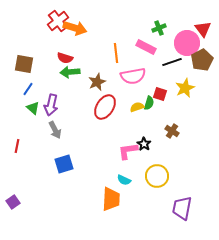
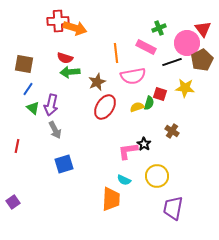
red cross: rotated 35 degrees clockwise
yellow star: rotated 30 degrees clockwise
purple trapezoid: moved 9 px left
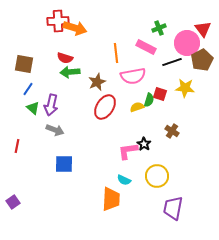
green semicircle: moved 3 px up
gray arrow: rotated 42 degrees counterclockwise
blue square: rotated 18 degrees clockwise
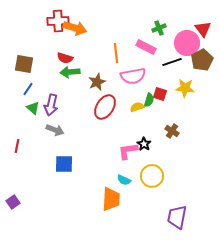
yellow circle: moved 5 px left
purple trapezoid: moved 4 px right, 9 px down
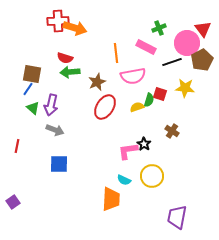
brown square: moved 8 px right, 10 px down
blue square: moved 5 px left
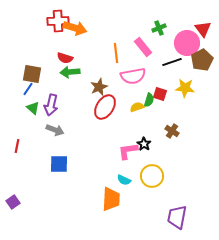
pink rectangle: moved 3 px left; rotated 24 degrees clockwise
brown star: moved 2 px right, 5 px down
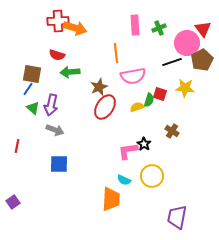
pink rectangle: moved 8 px left, 22 px up; rotated 36 degrees clockwise
red semicircle: moved 8 px left, 3 px up
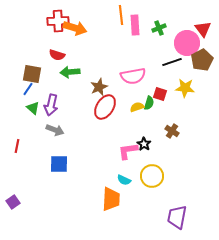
orange line: moved 5 px right, 38 px up
green semicircle: moved 3 px down
